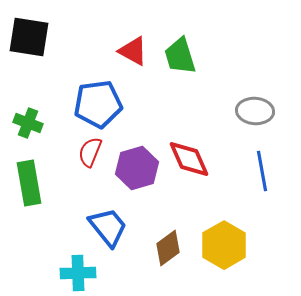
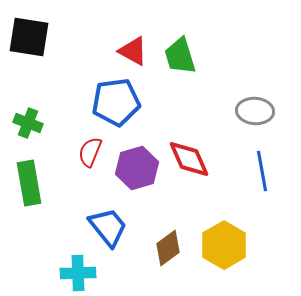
blue pentagon: moved 18 px right, 2 px up
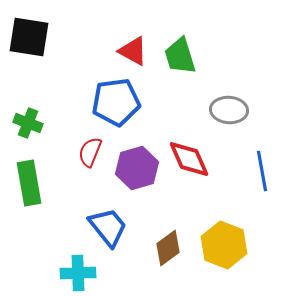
gray ellipse: moved 26 px left, 1 px up
yellow hexagon: rotated 9 degrees counterclockwise
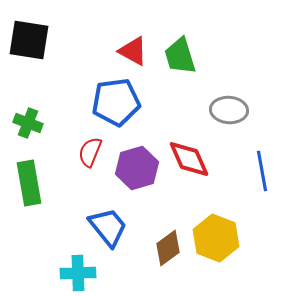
black square: moved 3 px down
yellow hexagon: moved 8 px left, 7 px up
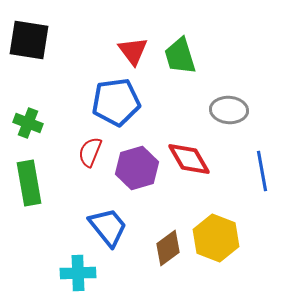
red triangle: rotated 24 degrees clockwise
red diamond: rotated 6 degrees counterclockwise
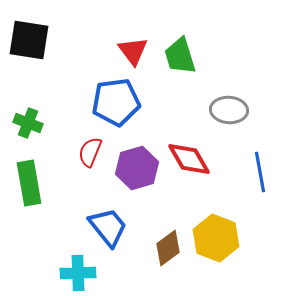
blue line: moved 2 px left, 1 px down
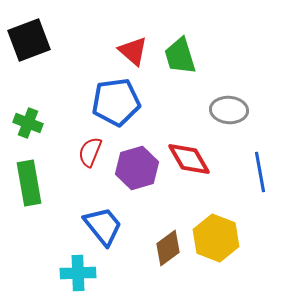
black square: rotated 30 degrees counterclockwise
red triangle: rotated 12 degrees counterclockwise
blue trapezoid: moved 5 px left, 1 px up
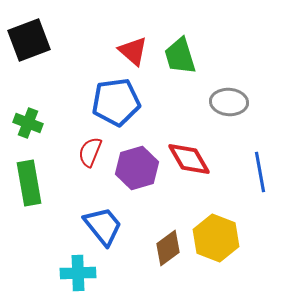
gray ellipse: moved 8 px up
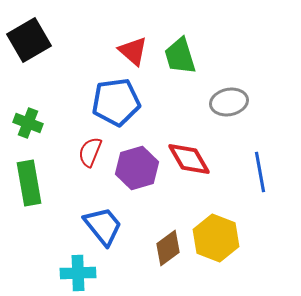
black square: rotated 9 degrees counterclockwise
gray ellipse: rotated 15 degrees counterclockwise
